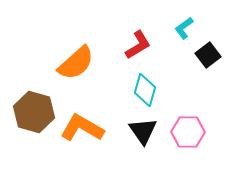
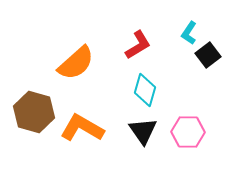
cyan L-shape: moved 5 px right, 5 px down; rotated 20 degrees counterclockwise
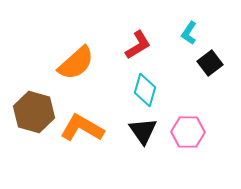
black square: moved 2 px right, 8 px down
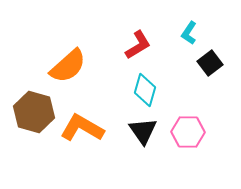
orange semicircle: moved 8 px left, 3 px down
